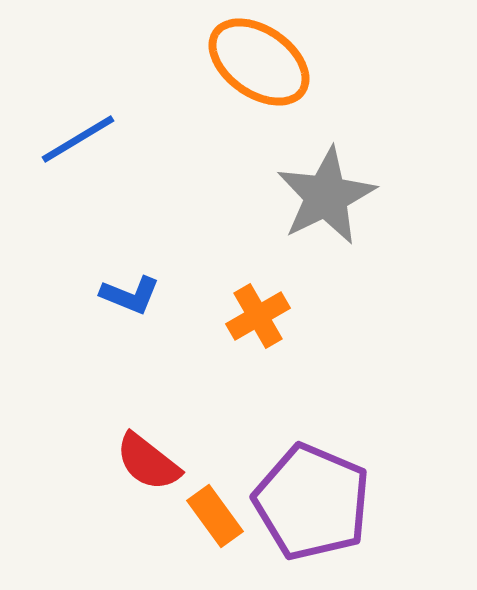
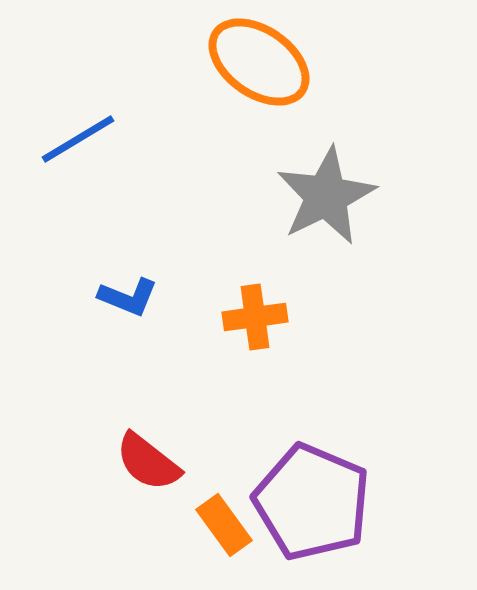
blue L-shape: moved 2 px left, 2 px down
orange cross: moved 3 px left, 1 px down; rotated 22 degrees clockwise
orange rectangle: moved 9 px right, 9 px down
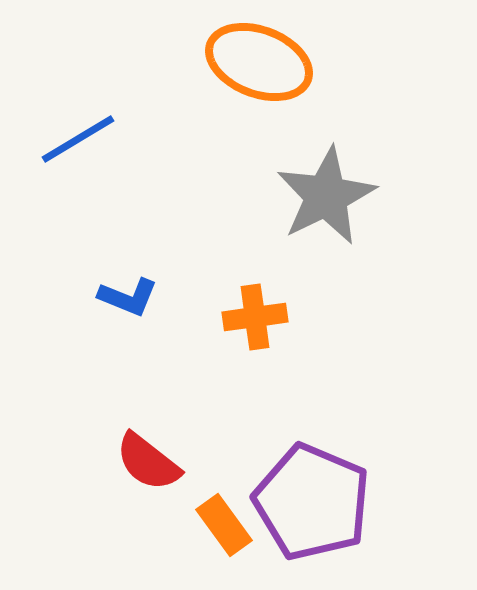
orange ellipse: rotated 14 degrees counterclockwise
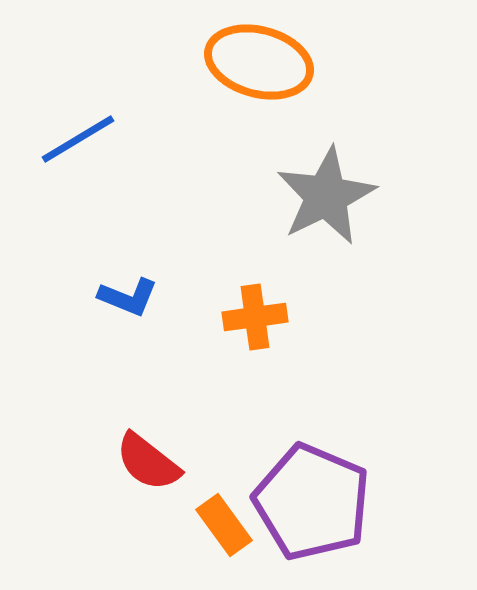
orange ellipse: rotated 6 degrees counterclockwise
